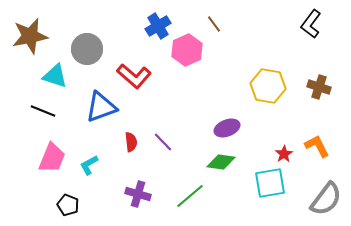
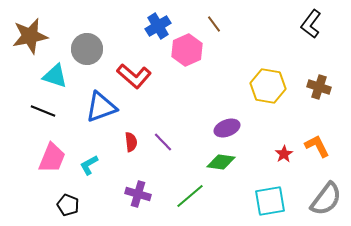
cyan square: moved 18 px down
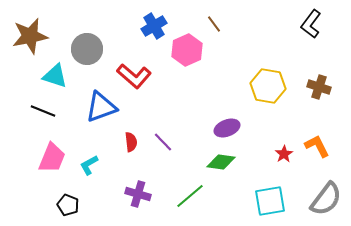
blue cross: moved 4 px left
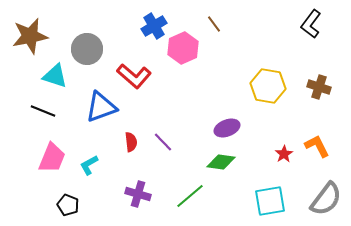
pink hexagon: moved 4 px left, 2 px up
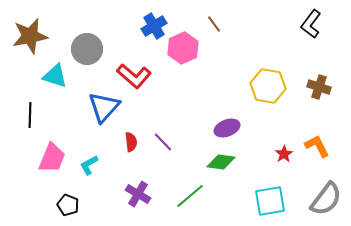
blue triangle: moved 3 px right; rotated 28 degrees counterclockwise
black line: moved 13 px left, 4 px down; rotated 70 degrees clockwise
purple cross: rotated 15 degrees clockwise
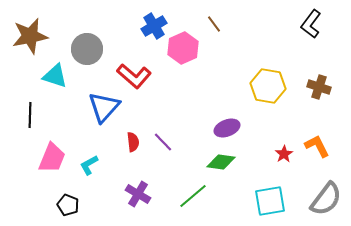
red semicircle: moved 2 px right
green line: moved 3 px right
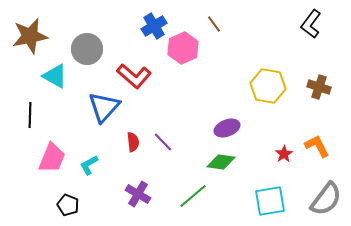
cyan triangle: rotated 12 degrees clockwise
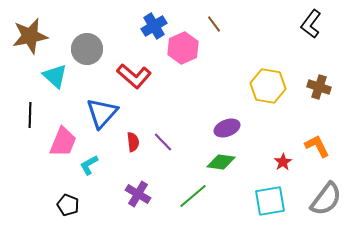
cyan triangle: rotated 12 degrees clockwise
blue triangle: moved 2 px left, 6 px down
red star: moved 1 px left, 8 px down
pink trapezoid: moved 11 px right, 16 px up
